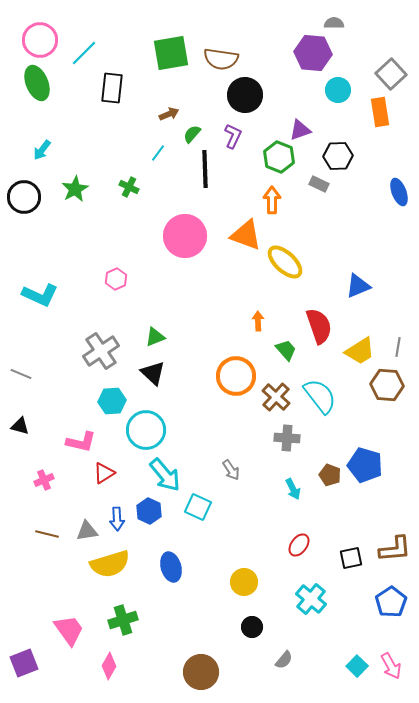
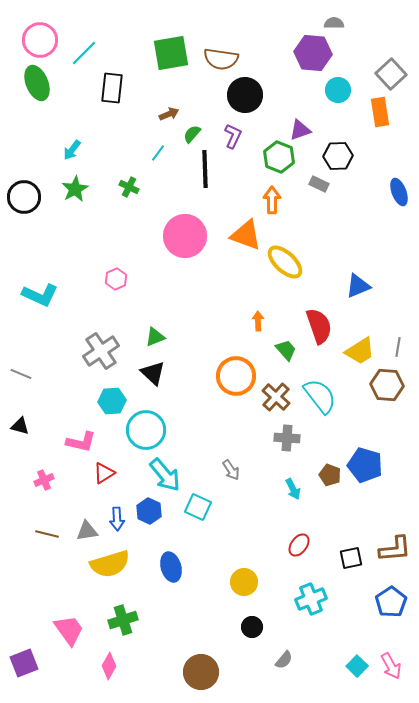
cyan arrow at (42, 150): moved 30 px right
cyan cross at (311, 599): rotated 28 degrees clockwise
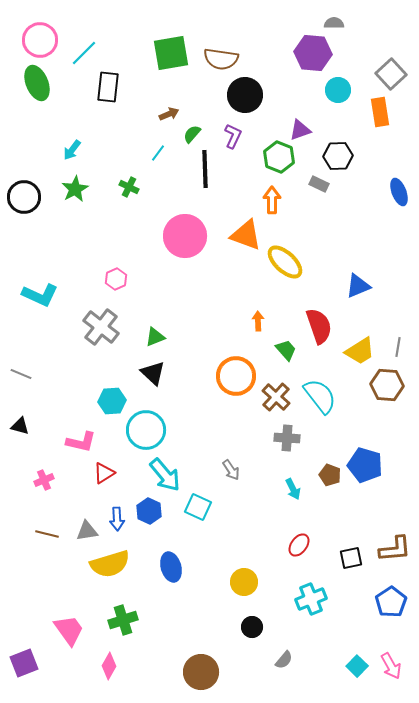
black rectangle at (112, 88): moved 4 px left, 1 px up
gray cross at (101, 351): moved 24 px up; rotated 18 degrees counterclockwise
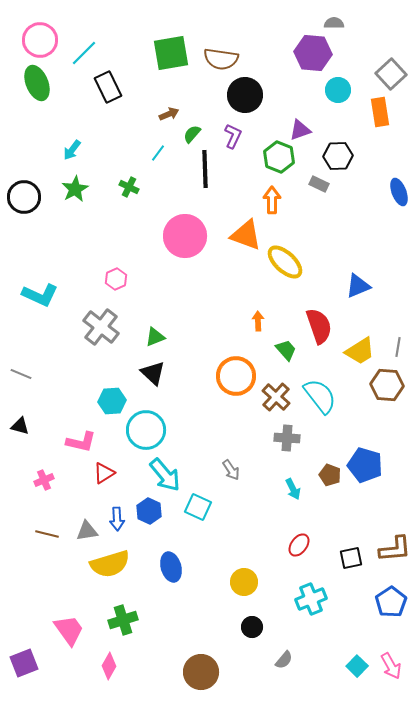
black rectangle at (108, 87): rotated 32 degrees counterclockwise
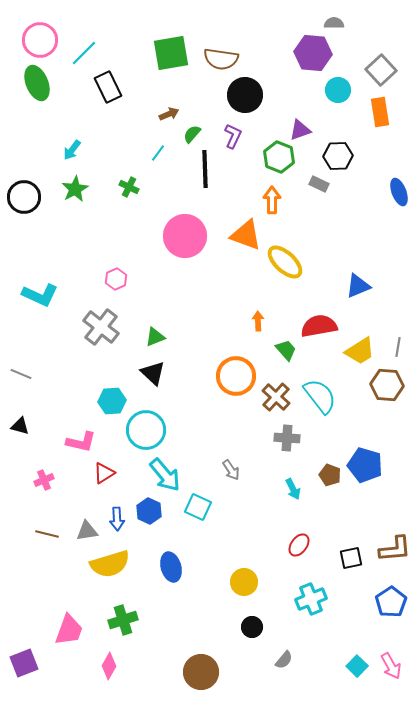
gray square at (391, 74): moved 10 px left, 4 px up
red semicircle at (319, 326): rotated 81 degrees counterclockwise
pink trapezoid at (69, 630): rotated 56 degrees clockwise
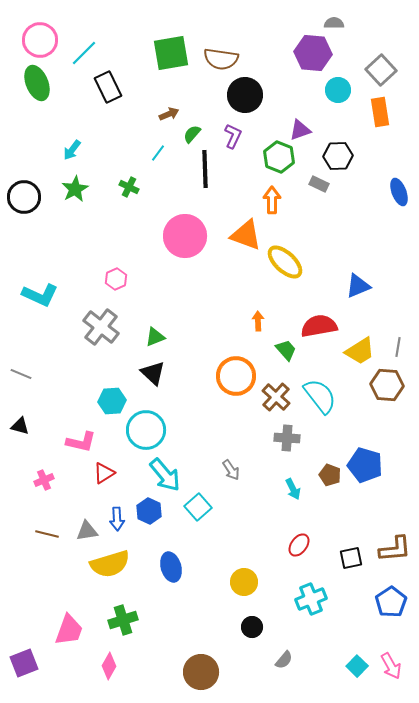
cyan square at (198, 507): rotated 24 degrees clockwise
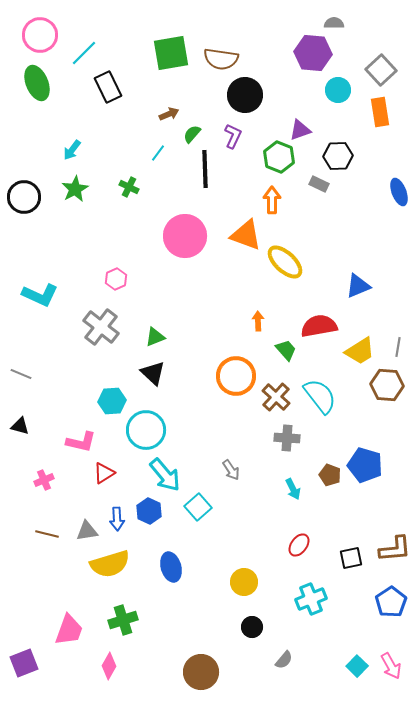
pink circle at (40, 40): moved 5 px up
